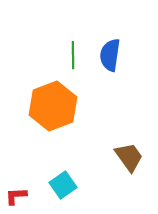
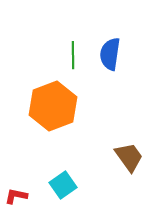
blue semicircle: moved 1 px up
red L-shape: rotated 15 degrees clockwise
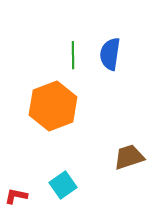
brown trapezoid: rotated 72 degrees counterclockwise
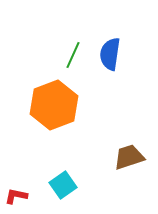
green line: rotated 24 degrees clockwise
orange hexagon: moved 1 px right, 1 px up
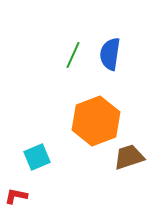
orange hexagon: moved 42 px right, 16 px down
cyan square: moved 26 px left, 28 px up; rotated 12 degrees clockwise
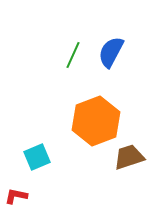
blue semicircle: moved 1 px right, 2 px up; rotated 20 degrees clockwise
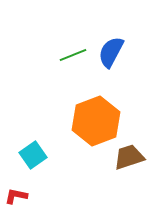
green line: rotated 44 degrees clockwise
cyan square: moved 4 px left, 2 px up; rotated 12 degrees counterclockwise
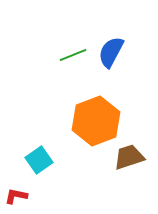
cyan square: moved 6 px right, 5 px down
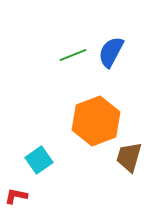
brown trapezoid: rotated 56 degrees counterclockwise
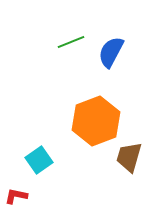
green line: moved 2 px left, 13 px up
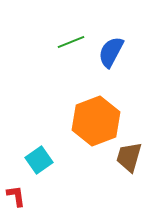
red L-shape: rotated 70 degrees clockwise
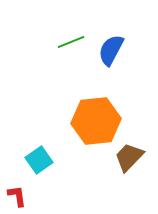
blue semicircle: moved 2 px up
orange hexagon: rotated 15 degrees clockwise
brown trapezoid: rotated 28 degrees clockwise
red L-shape: moved 1 px right
